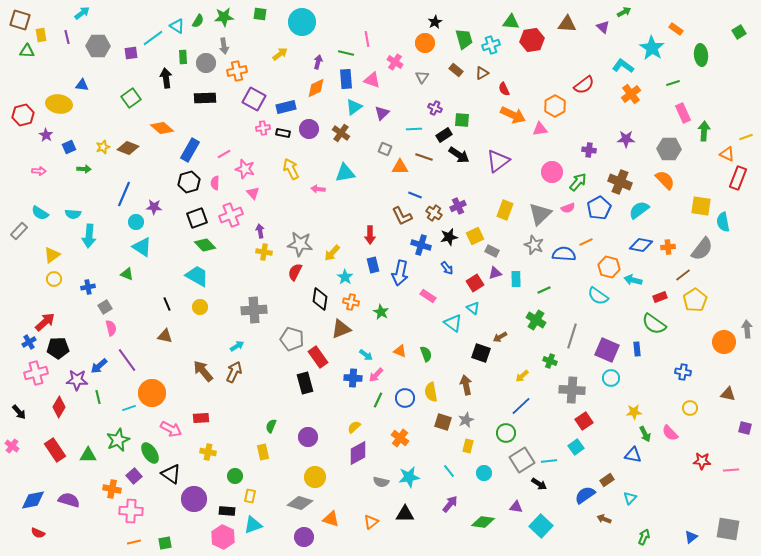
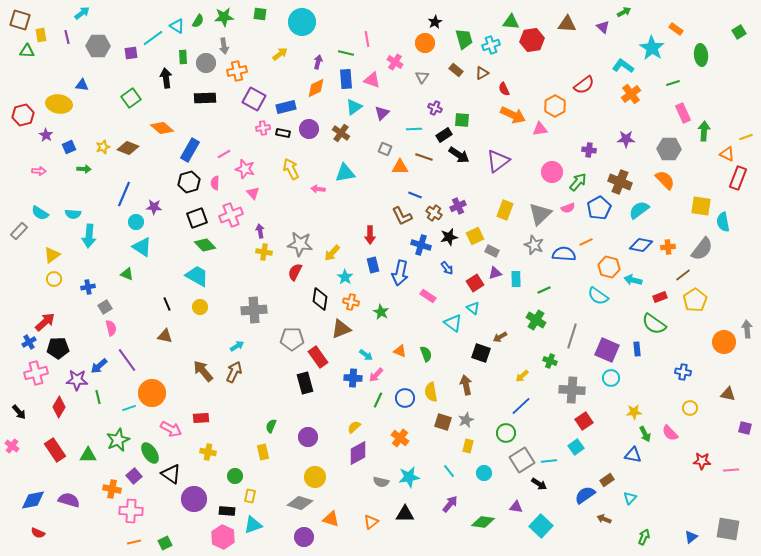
gray pentagon at (292, 339): rotated 15 degrees counterclockwise
green square at (165, 543): rotated 16 degrees counterclockwise
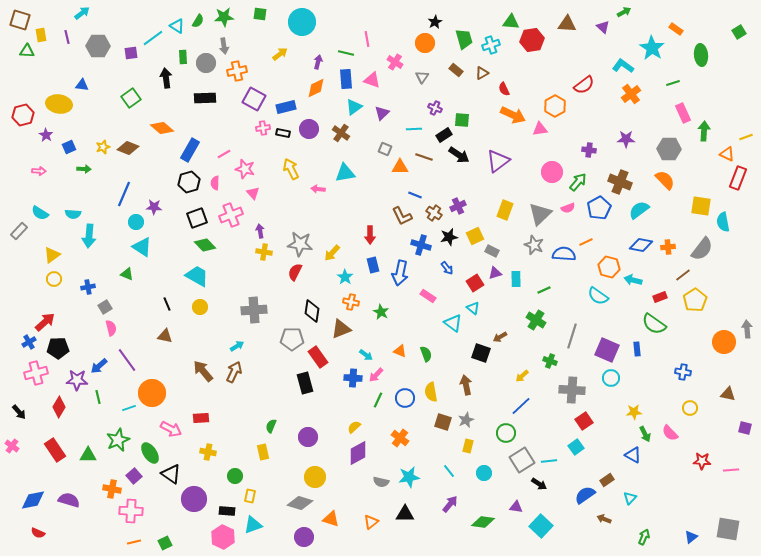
black diamond at (320, 299): moved 8 px left, 12 px down
blue triangle at (633, 455): rotated 18 degrees clockwise
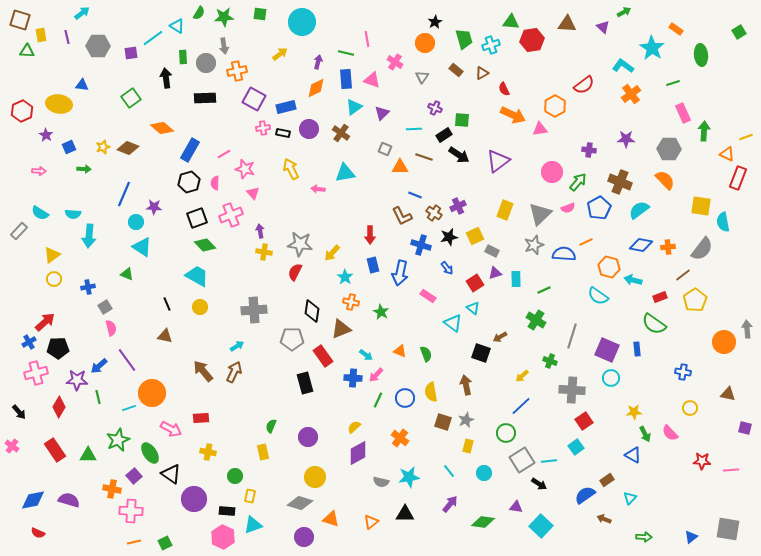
green semicircle at (198, 21): moved 1 px right, 8 px up
red hexagon at (23, 115): moved 1 px left, 4 px up; rotated 10 degrees counterclockwise
gray star at (534, 245): rotated 30 degrees clockwise
red rectangle at (318, 357): moved 5 px right, 1 px up
green arrow at (644, 537): rotated 70 degrees clockwise
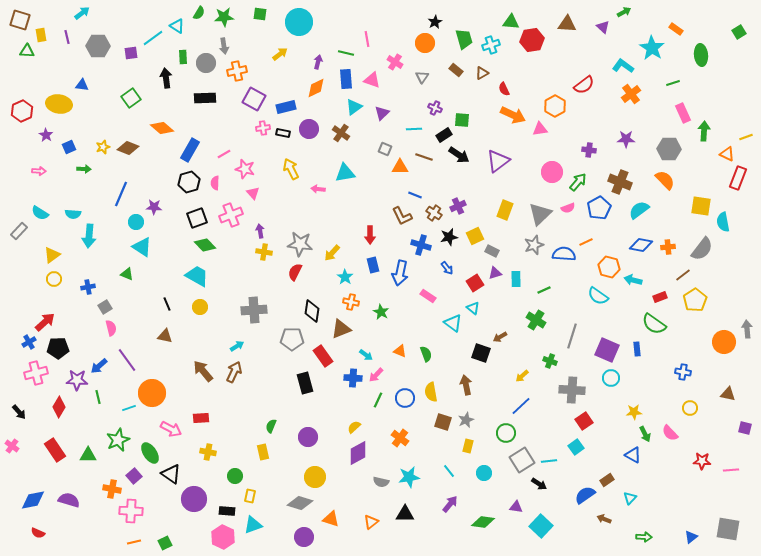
cyan circle at (302, 22): moved 3 px left
blue line at (124, 194): moved 3 px left
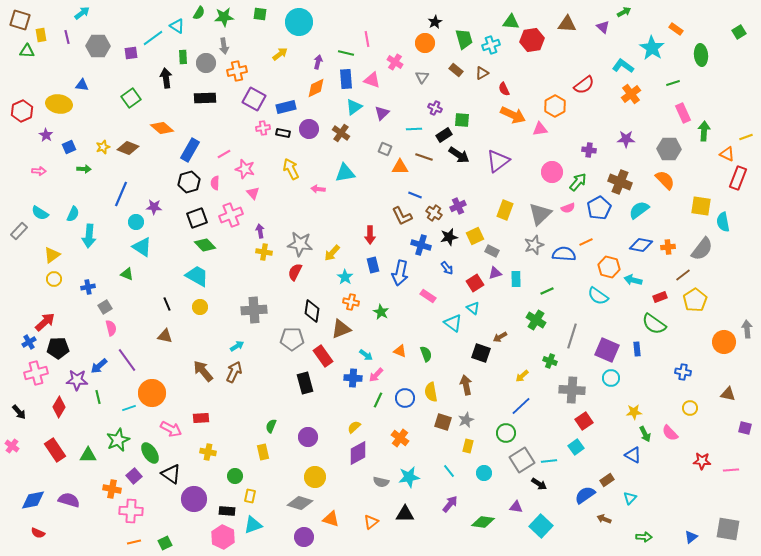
cyan semicircle at (73, 214): rotated 70 degrees counterclockwise
green line at (544, 290): moved 3 px right, 1 px down
